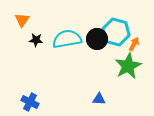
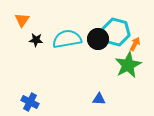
black circle: moved 1 px right
orange arrow: moved 1 px right
green star: moved 1 px up
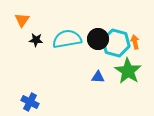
cyan hexagon: moved 11 px down
orange arrow: moved 2 px up; rotated 40 degrees counterclockwise
green star: moved 6 px down; rotated 12 degrees counterclockwise
blue triangle: moved 1 px left, 22 px up
